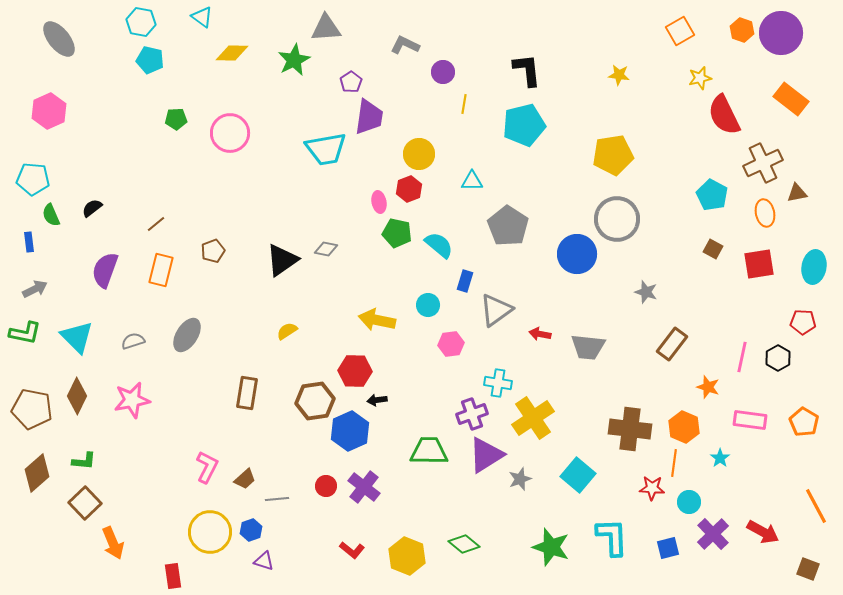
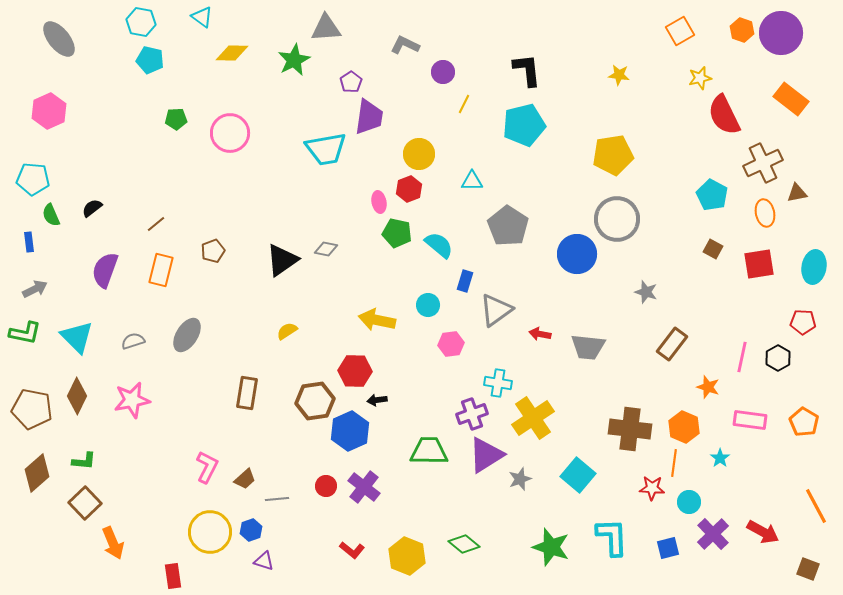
yellow line at (464, 104): rotated 18 degrees clockwise
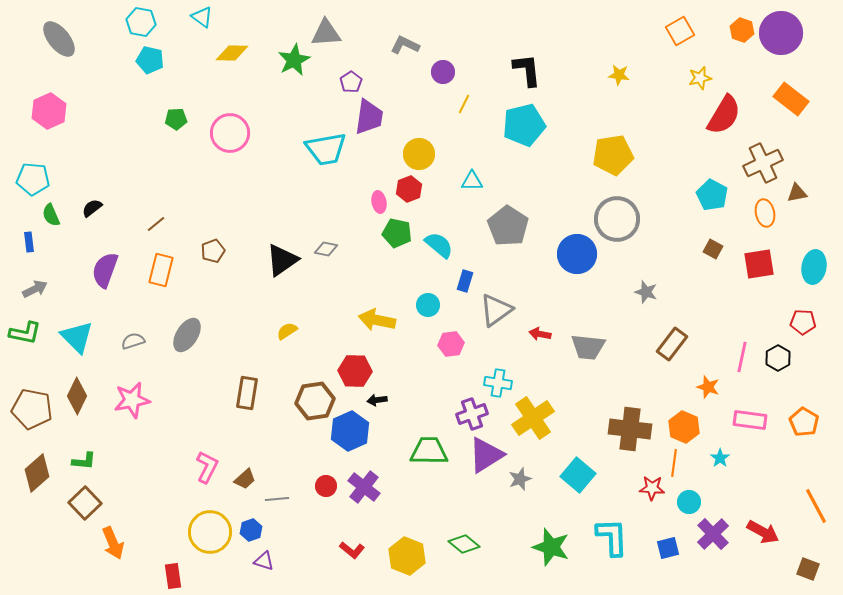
gray triangle at (326, 28): moved 5 px down
red semicircle at (724, 115): rotated 123 degrees counterclockwise
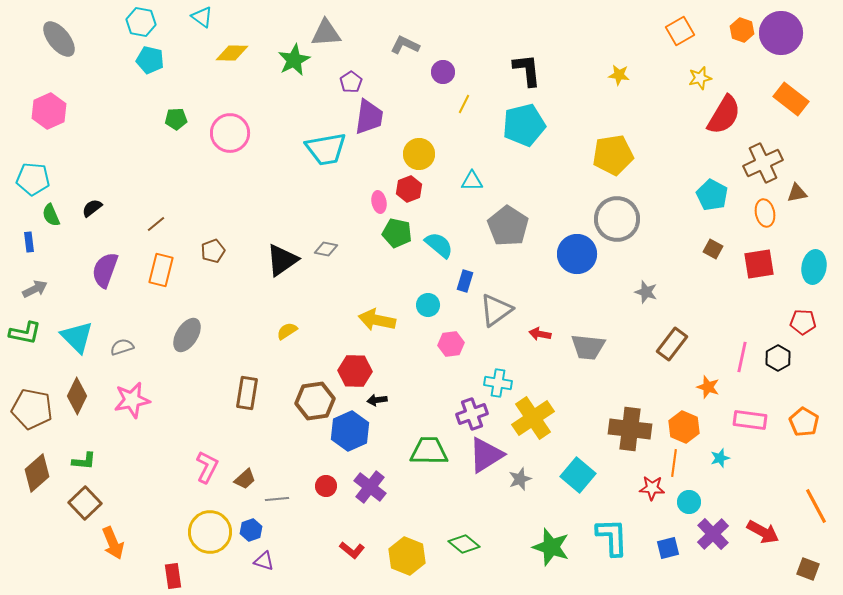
gray semicircle at (133, 341): moved 11 px left, 6 px down
cyan star at (720, 458): rotated 18 degrees clockwise
purple cross at (364, 487): moved 6 px right
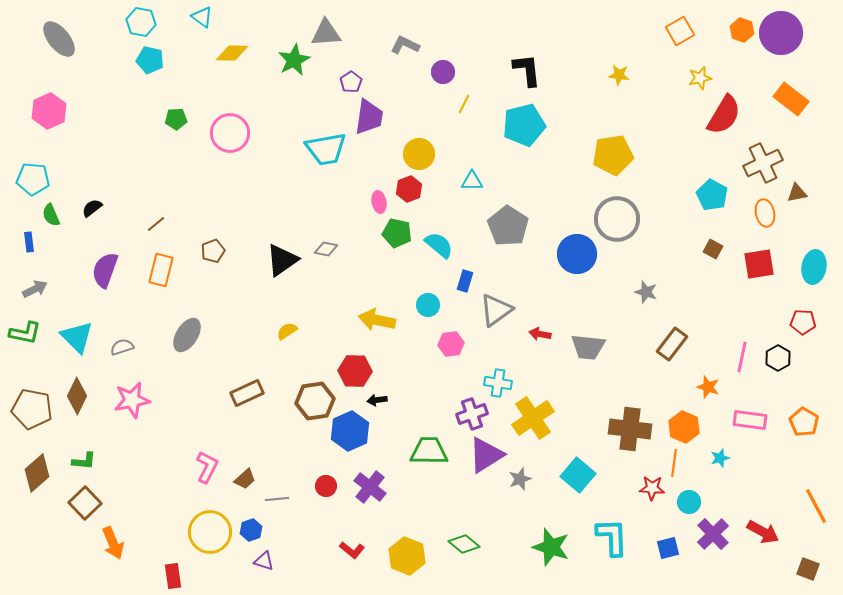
brown rectangle at (247, 393): rotated 56 degrees clockwise
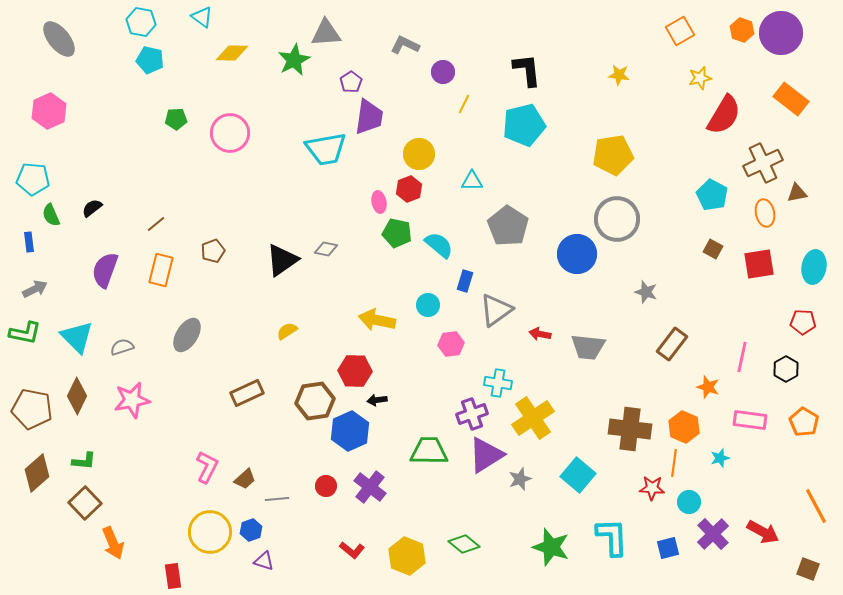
black hexagon at (778, 358): moved 8 px right, 11 px down
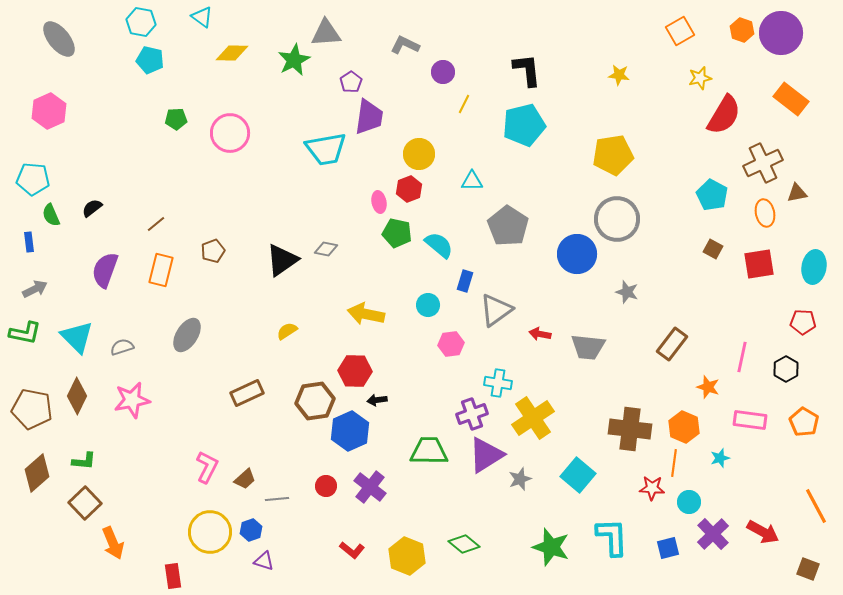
gray star at (646, 292): moved 19 px left
yellow arrow at (377, 320): moved 11 px left, 6 px up
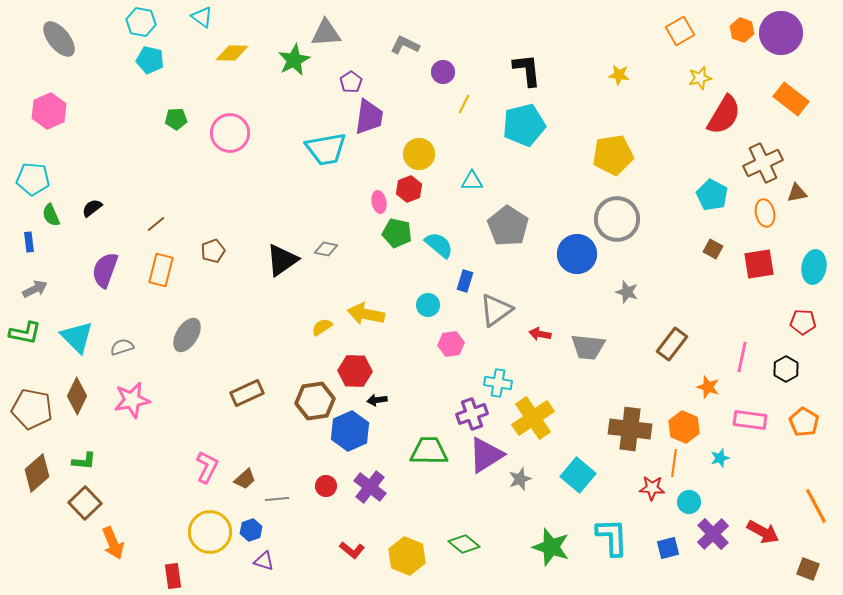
yellow semicircle at (287, 331): moved 35 px right, 4 px up
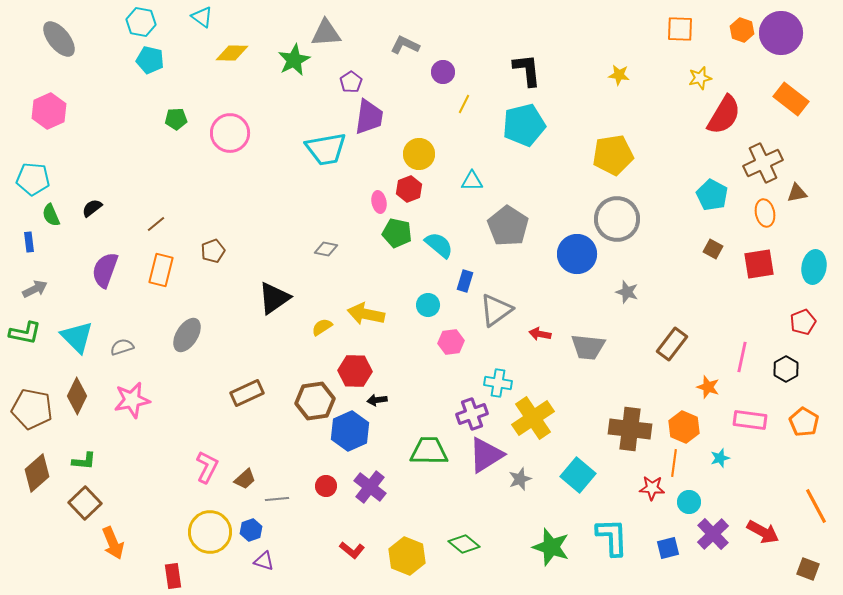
orange square at (680, 31): moved 2 px up; rotated 32 degrees clockwise
black triangle at (282, 260): moved 8 px left, 38 px down
red pentagon at (803, 322): rotated 25 degrees counterclockwise
pink hexagon at (451, 344): moved 2 px up
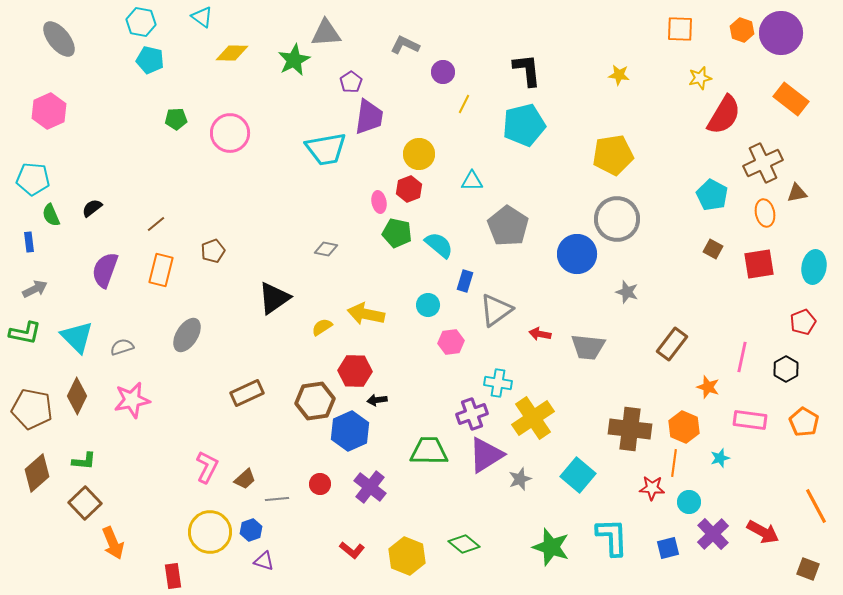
red circle at (326, 486): moved 6 px left, 2 px up
